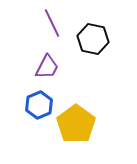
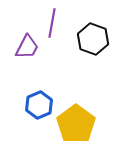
purple line: rotated 36 degrees clockwise
black hexagon: rotated 8 degrees clockwise
purple trapezoid: moved 20 px left, 20 px up
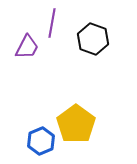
blue hexagon: moved 2 px right, 36 px down
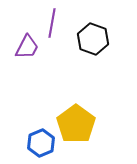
blue hexagon: moved 2 px down
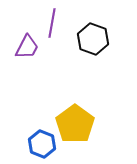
yellow pentagon: moved 1 px left
blue hexagon: moved 1 px right, 1 px down; rotated 16 degrees counterclockwise
